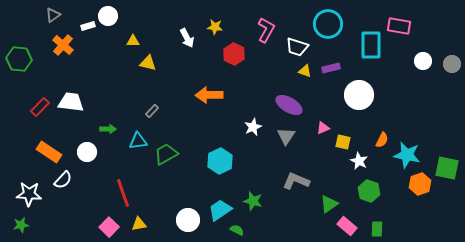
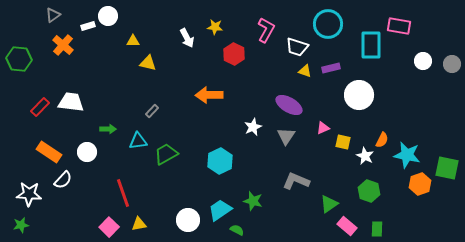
white star at (359, 161): moved 6 px right, 5 px up
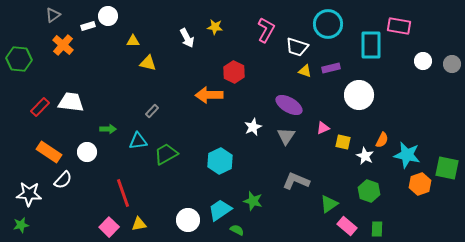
red hexagon at (234, 54): moved 18 px down
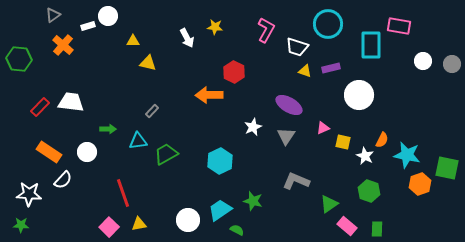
green star at (21, 225): rotated 14 degrees clockwise
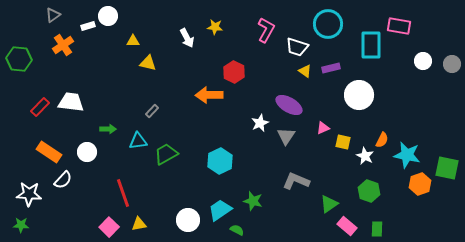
orange cross at (63, 45): rotated 15 degrees clockwise
yellow triangle at (305, 71): rotated 16 degrees clockwise
white star at (253, 127): moved 7 px right, 4 px up
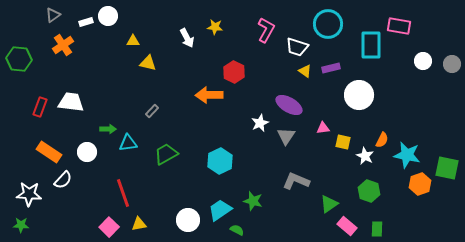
white rectangle at (88, 26): moved 2 px left, 4 px up
red rectangle at (40, 107): rotated 24 degrees counterclockwise
pink triangle at (323, 128): rotated 16 degrees clockwise
cyan triangle at (138, 141): moved 10 px left, 2 px down
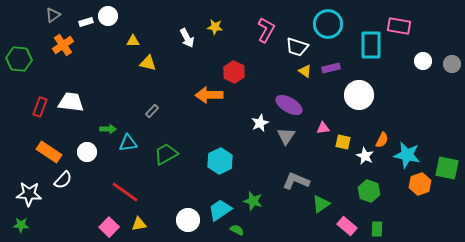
red line at (123, 193): moved 2 px right, 1 px up; rotated 36 degrees counterclockwise
green triangle at (329, 204): moved 8 px left
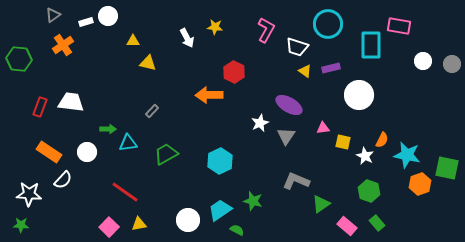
green rectangle at (377, 229): moved 6 px up; rotated 42 degrees counterclockwise
